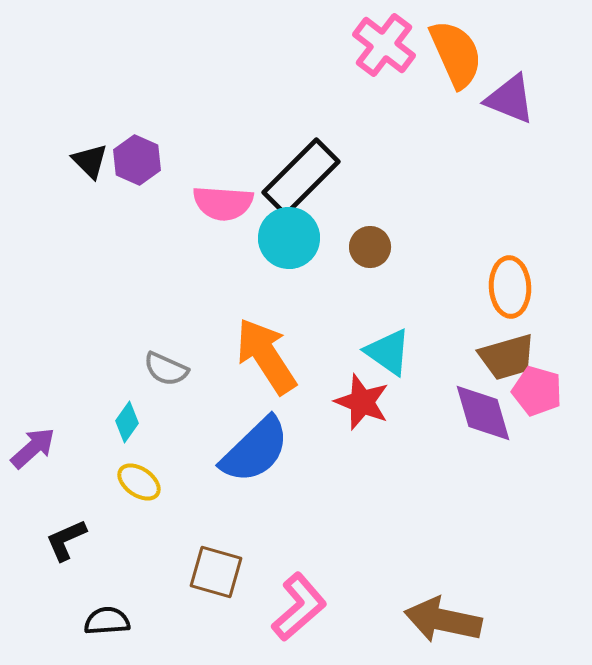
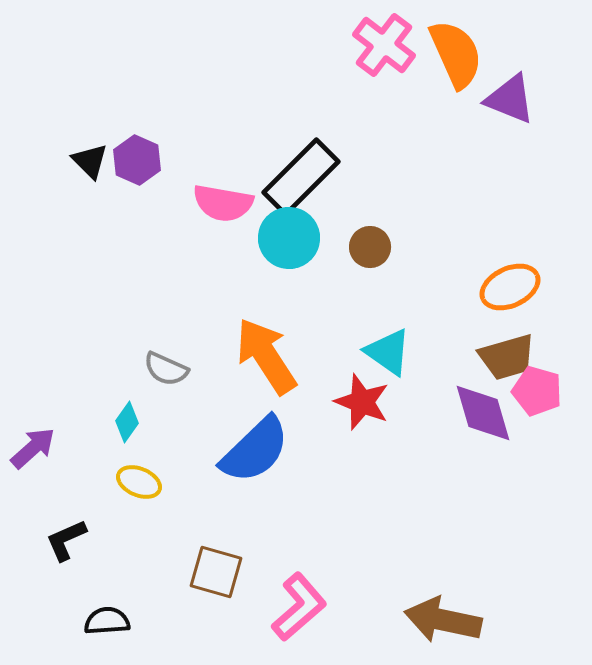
pink semicircle: rotated 6 degrees clockwise
orange ellipse: rotated 68 degrees clockwise
yellow ellipse: rotated 12 degrees counterclockwise
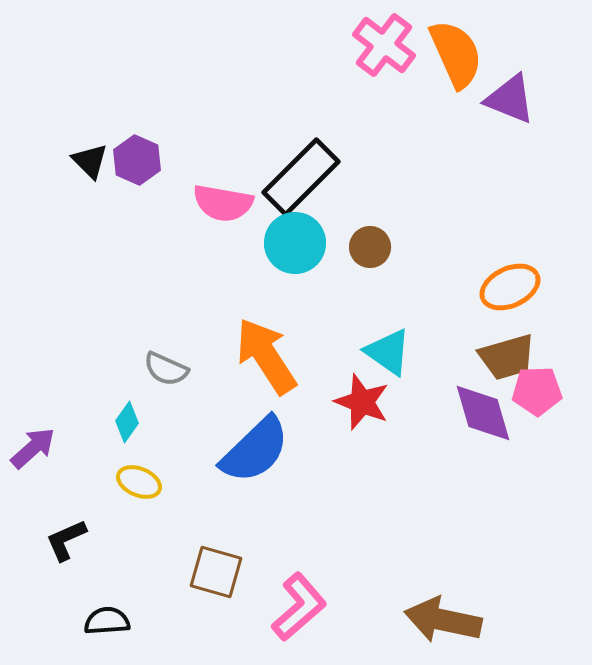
cyan circle: moved 6 px right, 5 px down
pink pentagon: rotated 18 degrees counterclockwise
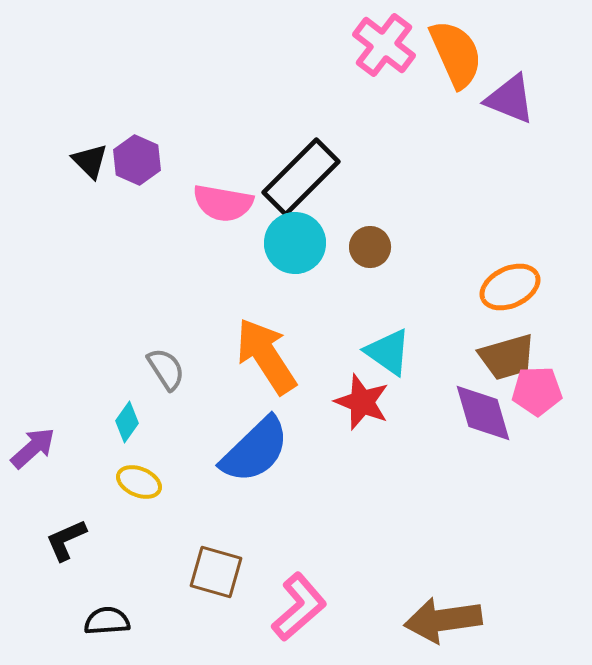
gray semicircle: rotated 147 degrees counterclockwise
brown arrow: rotated 20 degrees counterclockwise
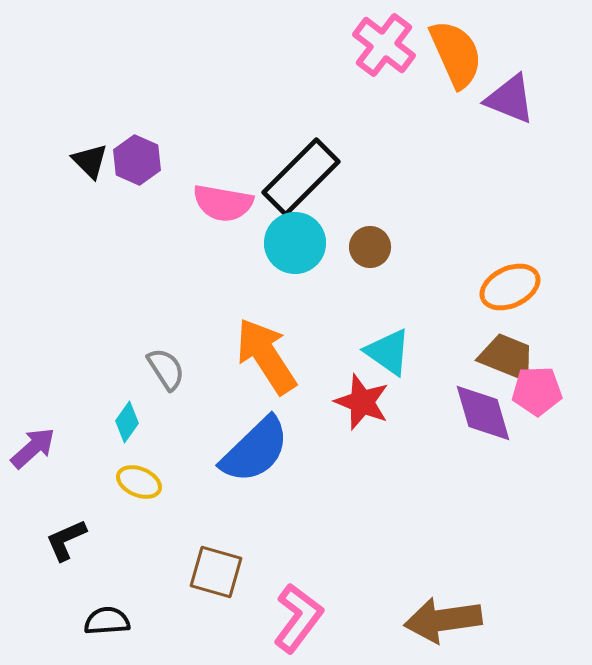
brown trapezoid: rotated 142 degrees counterclockwise
pink L-shape: moved 1 px left, 11 px down; rotated 12 degrees counterclockwise
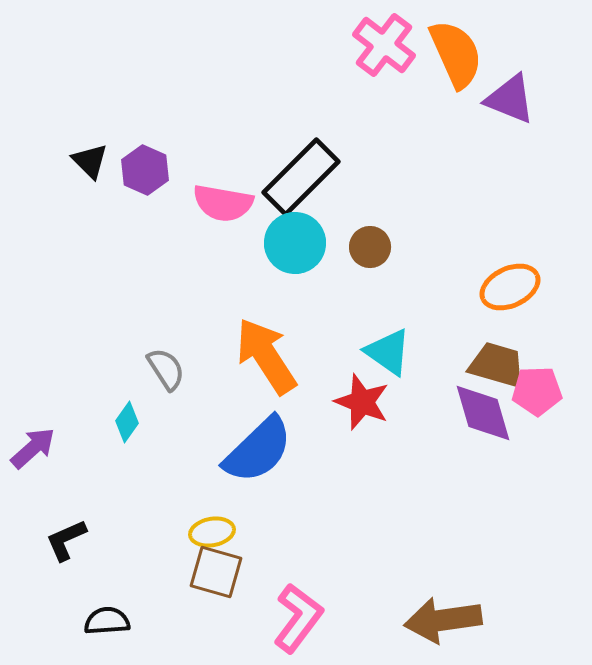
purple hexagon: moved 8 px right, 10 px down
brown trapezoid: moved 10 px left, 8 px down; rotated 6 degrees counterclockwise
blue semicircle: moved 3 px right
yellow ellipse: moved 73 px right, 50 px down; rotated 33 degrees counterclockwise
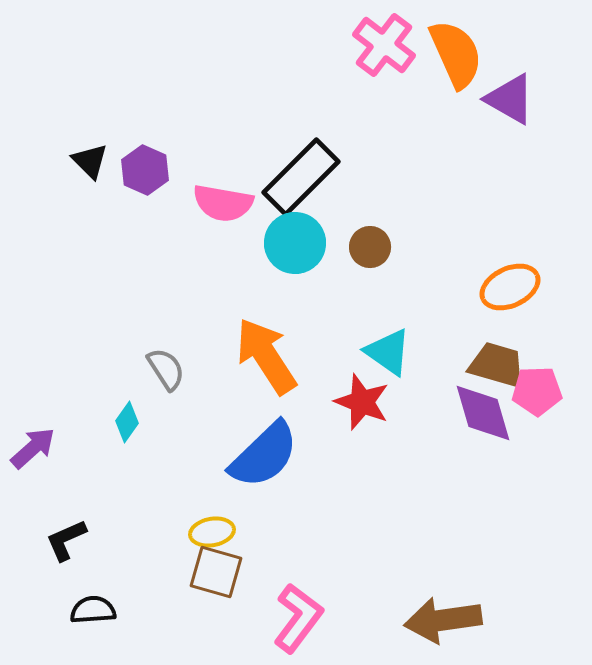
purple triangle: rotated 8 degrees clockwise
blue semicircle: moved 6 px right, 5 px down
black semicircle: moved 14 px left, 11 px up
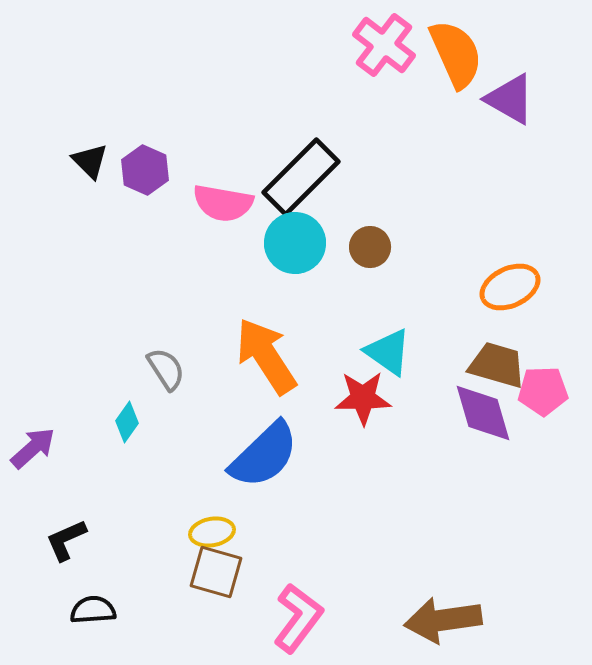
pink pentagon: moved 6 px right
red star: moved 1 px right, 4 px up; rotated 22 degrees counterclockwise
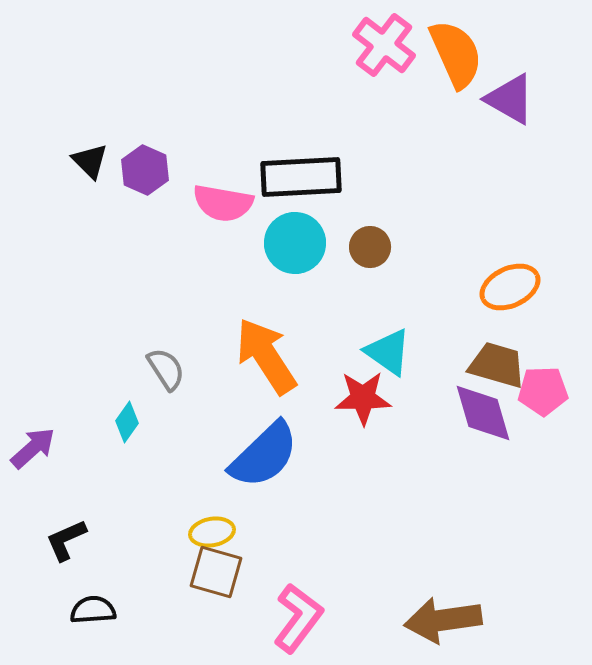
black rectangle: rotated 42 degrees clockwise
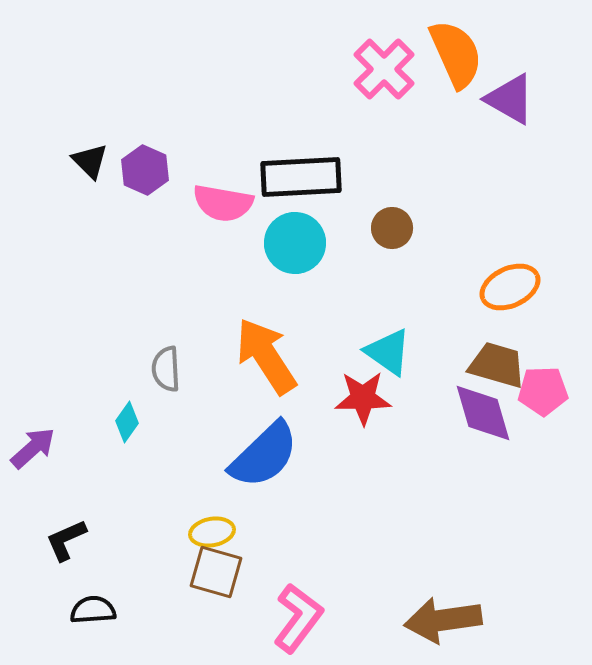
pink cross: moved 24 px down; rotated 8 degrees clockwise
brown circle: moved 22 px right, 19 px up
gray semicircle: rotated 150 degrees counterclockwise
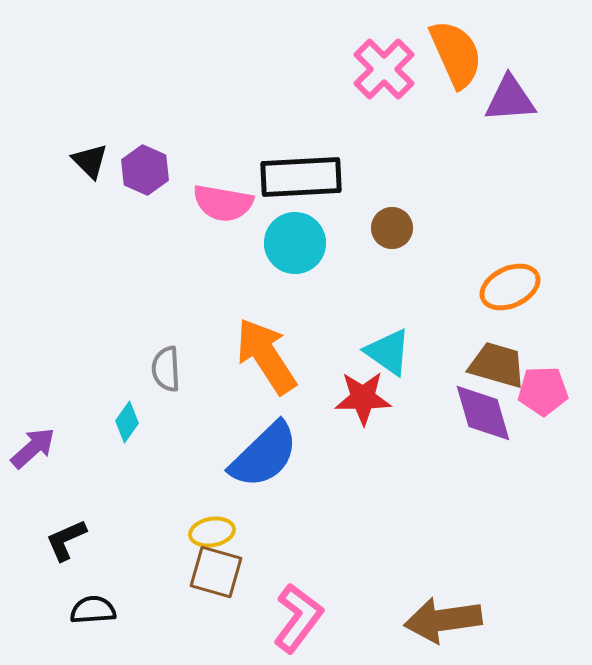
purple triangle: rotated 34 degrees counterclockwise
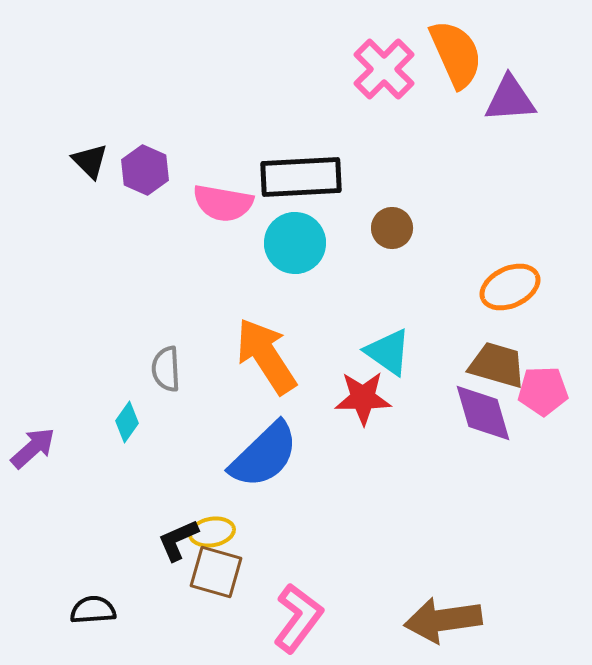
black L-shape: moved 112 px right
